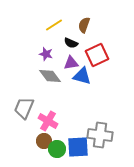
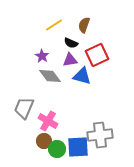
purple star: moved 4 px left, 2 px down; rotated 16 degrees clockwise
purple triangle: moved 1 px left, 3 px up
gray cross: rotated 15 degrees counterclockwise
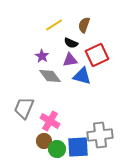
pink cross: moved 2 px right
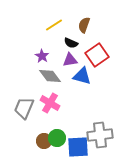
red square: rotated 10 degrees counterclockwise
pink cross: moved 18 px up
green circle: moved 11 px up
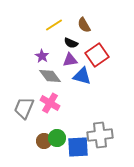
brown semicircle: rotated 49 degrees counterclockwise
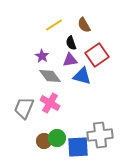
black semicircle: rotated 48 degrees clockwise
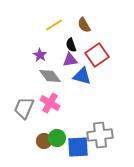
black semicircle: moved 2 px down
purple star: moved 2 px left, 1 px up
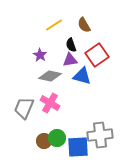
gray diamond: rotated 40 degrees counterclockwise
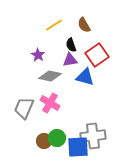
purple star: moved 2 px left
blue triangle: moved 3 px right, 1 px down
gray cross: moved 7 px left, 1 px down
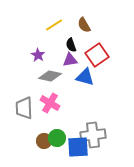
gray trapezoid: rotated 25 degrees counterclockwise
gray cross: moved 1 px up
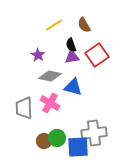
purple triangle: moved 2 px right, 3 px up
blue triangle: moved 12 px left, 10 px down
gray cross: moved 1 px right, 2 px up
